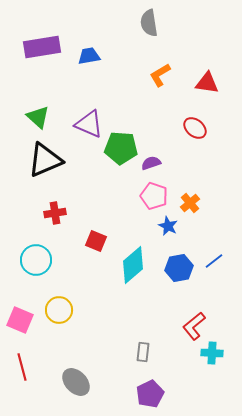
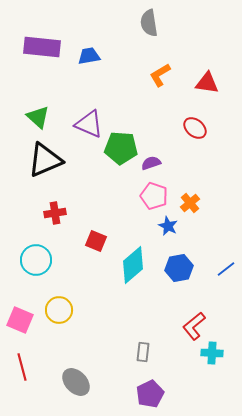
purple rectangle: rotated 15 degrees clockwise
blue line: moved 12 px right, 8 px down
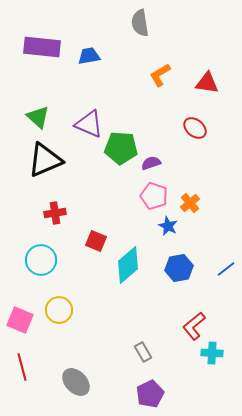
gray semicircle: moved 9 px left
cyan circle: moved 5 px right
cyan diamond: moved 5 px left
gray rectangle: rotated 36 degrees counterclockwise
